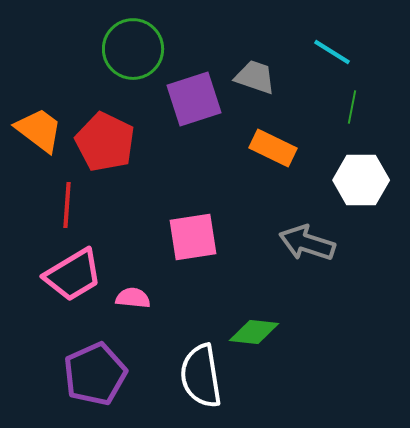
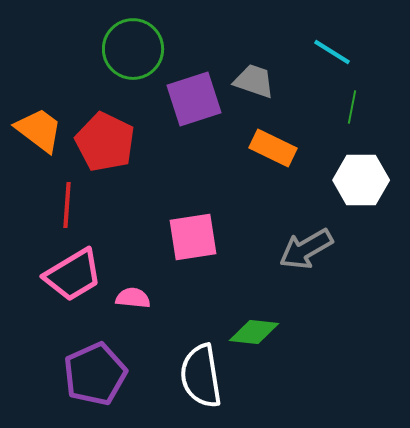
gray trapezoid: moved 1 px left, 4 px down
gray arrow: moved 1 px left, 6 px down; rotated 48 degrees counterclockwise
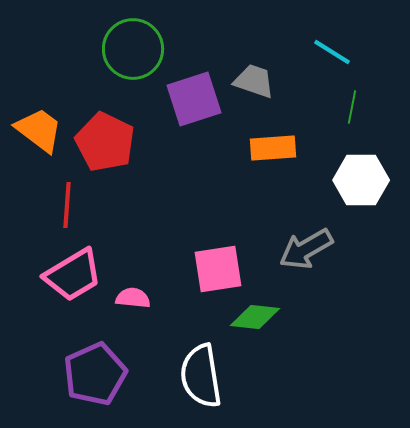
orange rectangle: rotated 30 degrees counterclockwise
pink square: moved 25 px right, 32 px down
green diamond: moved 1 px right, 15 px up
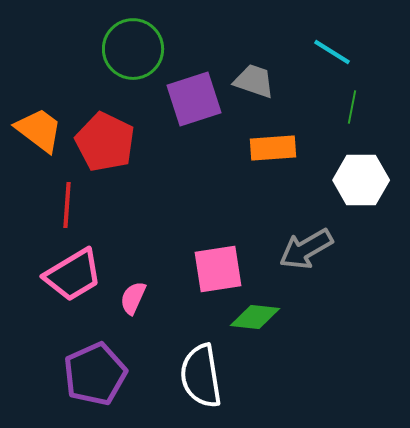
pink semicircle: rotated 72 degrees counterclockwise
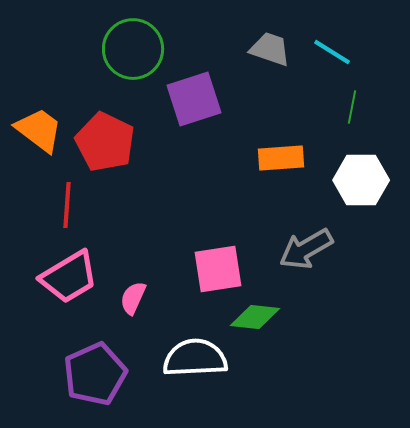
gray trapezoid: moved 16 px right, 32 px up
orange rectangle: moved 8 px right, 10 px down
pink trapezoid: moved 4 px left, 2 px down
white semicircle: moved 6 px left, 18 px up; rotated 96 degrees clockwise
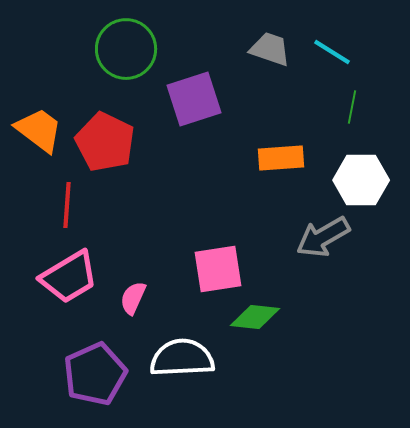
green circle: moved 7 px left
gray arrow: moved 17 px right, 12 px up
white semicircle: moved 13 px left
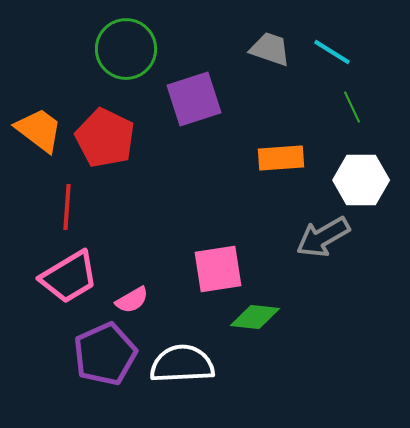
green line: rotated 36 degrees counterclockwise
red pentagon: moved 4 px up
red line: moved 2 px down
pink semicircle: moved 1 px left, 2 px down; rotated 144 degrees counterclockwise
white semicircle: moved 6 px down
purple pentagon: moved 10 px right, 20 px up
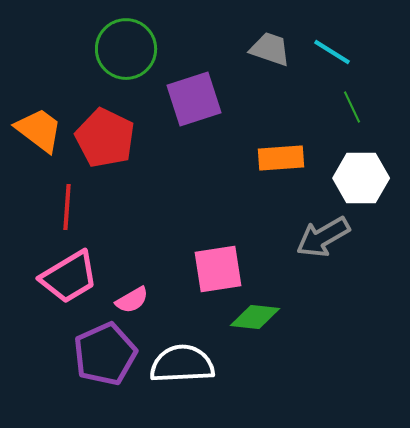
white hexagon: moved 2 px up
